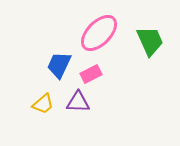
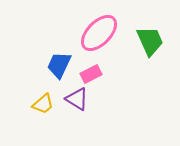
purple triangle: moved 1 px left, 3 px up; rotated 30 degrees clockwise
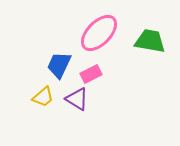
green trapezoid: rotated 56 degrees counterclockwise
yellow trapezoid: moved 7 px up
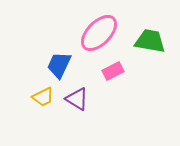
pink rectangle: moved 22 px right, 3 px up
yellow trapezoid: rotated 15 degrees clockwise
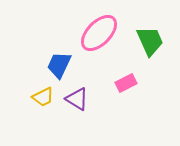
green trapezoid: rotated 56 degrees clockwise
pink rectangle: moved 13 px right, 12 px down
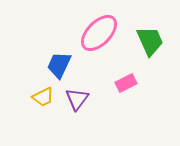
purple triangle: rotated 35 degrees clockwise
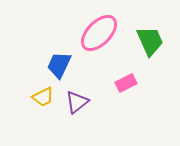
purple triangle: moved 3 px down; rotated 15 degrees clockwise
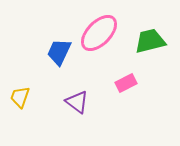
green trapezoid: rotated 80 degrees counterclockwise
blue trapezoid: moved 13 px up
yellow trapezoid: moved 23 px left; rotated 135 degrees clockwise
purple triangle: rotated 45 degrees counterclockwise
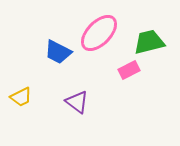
green trapezoid: moved 1 px left, 1 px down
blue trapezoid: moved 1 px left; rotated 88 degrees counterclockwise
pink rectangle: moved 3 px right, 13 px up
yellow trapezoid: moved 1 px right; rotated 135 degrees counterclockwise
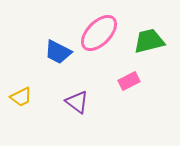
green trapezoid: moved 1 px up
pink rectangle: moved 11 px down
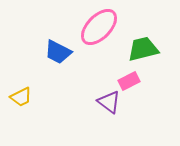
pink ellipse: moved 6 px up
green trapezoid: moved 6 px left, 8 px down
purple triangle: moved 32 px right
